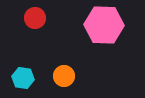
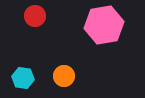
red circle: moved 2 px up
pink hexagon: rotated 12 degrees counterclockwise
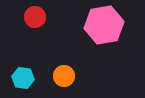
red circle: moved 1 px down
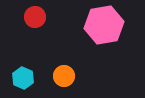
cyan hexagon: rotated 15 degrees clockwise
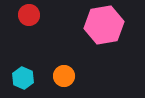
red circle: moved 6 px left, 2 px up
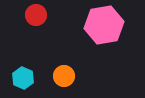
red circle: moved 7 px right
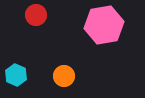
cyan hexagon: moved 7 px left, 3 px up
